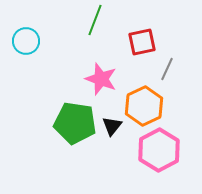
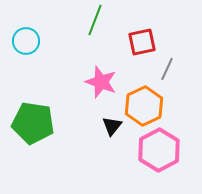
pink star: moved 3 px down
green pentagon: moved 42 px left
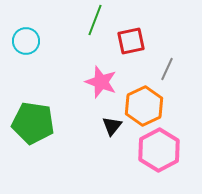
red square: moved 11 px left, 1 px up
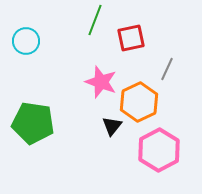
red square: moved 3 px up
orange hexagon: moved 5 px left, 4 px up
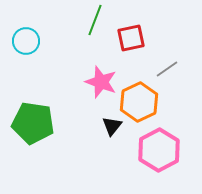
gray line: rotated 30 degrees clockwise
